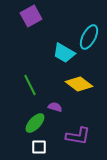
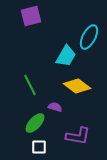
purple square: rotated 15 degrees clockwise
cyan trapezoid: moved 2 px right, 3 px down; rotated 90 degrees counterclockwise
yellow diamond: moved 2 px left, 2 px down
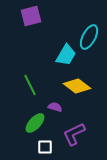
cyan trapezoid: moved 1 px up
purple L-shape: moved 4 px left, 2 px up; rotated 145 degrees clockwise
white square: moved 6 px right
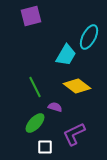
green line: moved 5 px right, 2 px down
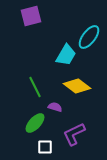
cyan ellipse: rotated 10 degrees clockwise
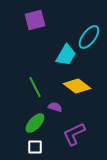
purple square: moved 4 px right, 4 px down
white square: moved 10 px left
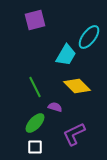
yellow diamond: rotated 8 degrees clockwise
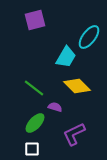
cyan trapezoid: moved 2 px down
green line: moved 1 px left, 1 px down; rotated 25 degrees counterclockwise
white square: moved 3 px left, 2 px down
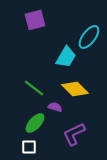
yellow diamond: moved 2 px left, 3 px down
white square: moved 3 px left, 2 px up
